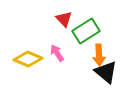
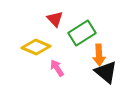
red triangle: moved 9 px left
green rectangle: moved 4 px left, 2 px down
pink arrow: moved 15 px down
yellow diamond: moved 8 px right, 12 px up
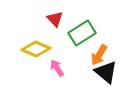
yellow diamond: moved 2 px down
orange arrow: rotated 35 degrees clockwise
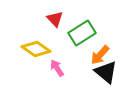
yellow diamond: rotated 12 degrees clockwise
orange arrow: moved 1 px right; rotated 10 degrees clockwise
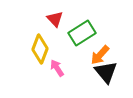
yellow diamond: moved 4 px right; rotated 76 degrees clockwise
black triangle: rotated 10 degrees clockwise
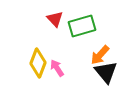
green rectangle: moved 7 px up; rotated 16 degrees clockwise
yellow diamond: moved 2 px left, 14 px down
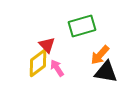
red triangle: moved 8 px left, 26 px down
yellow diamond: rotated 32 degrees clockwise
black triangle: rotated 40 degrees counterclockwise
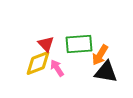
green rectangle: moved 3 px left, 18 px down; rotated 12 degrees clockwise
red triangle: moved 1 px left, 1 px up
orange arrow: rotated 10 degrees counterclockwise
yellow diamond: rotated 16 degrees clockwise
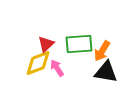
red triangle: rotated 30 degrees clockwise
orange arrow: moved 2 px right, 4 px up
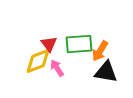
red triangle: moved 3 px right; rotated 24 degrees counterclockwise
orange arrow: moved 2 px left
yellow diamond: moved 2 px up
